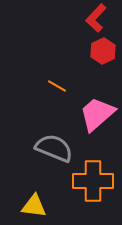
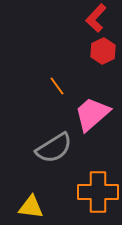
orange line: rotated 24 degrees clockwise
pink trapezoid: moved 5 px left
gray semicircle: rotated 126 degrees clockwise
orange cross: moved 5 px right, 11 px down
yellow triangle: moved 3 px left, 1 px down
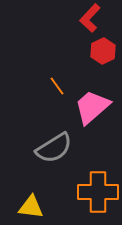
red L-shape: moved 6 px left
pink trapezoid: moved 7 px up
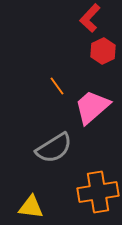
orange cross: rotated 9 degrees counterclockwise
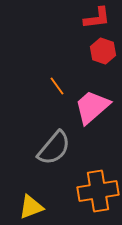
red L-shape: moved 7 px right; rotated 140 degrees counterclockwise
red hexagon: rotated 15 degrees counterclockwise
gray semicircle: rotated 18 degrees counterclockwise
orange cross: moved 1 px up
yellow triangle: rotated 28 degrees counterclockwise
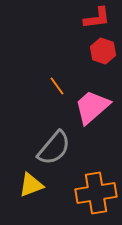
orange cross: moved 2 px left, 2 px down
yellow triangle: moved 22 px up
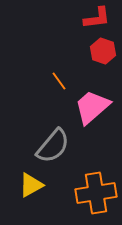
orange line: moved 2 px right, 5 px up
gray semicircle: moved 1 px left, 2 px up
yellow triangle: rotated 8 degrees counterclockwise
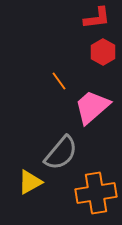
red hexagon: moved 1 px down; rotated 10 degrees clockwise
gray semicircle: moved 8 px right, 7 px down
yellow triangle: moved 1 px left, 3 px up
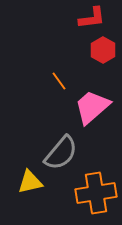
red L-shape: moved 5 px left
red hexagon: moved 2 px up
yellow triangle: rotated 16 degrees clockwise
